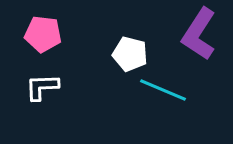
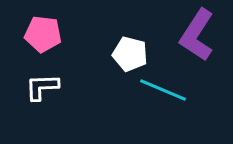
purple L-shape: moved 2 px left, 1 px down
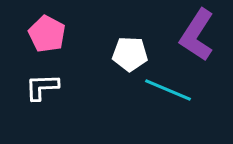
pink pentagon: moved 4 px right; rotated 21 degrees clockwise
white pentagon: rotated 12 degrees counterclockwise
cyan line: moved 5 px right
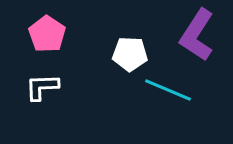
pink pentagon: rotated 6 degrees clockwise
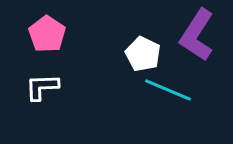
white pentagon: moved 13 px right; rotated 24 degrees clockwise
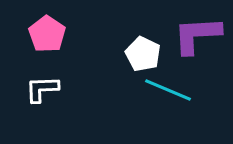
purple L-shape: rotated 54 degrees clockwise
white L-shape: moved 2 px down
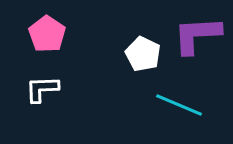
cyan line: moved 11 px right, 15 px down
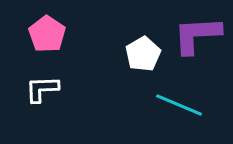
white pentagon: rotated 16 degrees clockwise
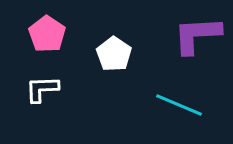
white pentagon: moved 29 px left; rotated 8 degrees counterclockwise
